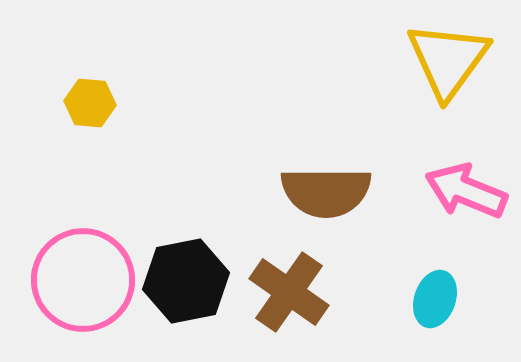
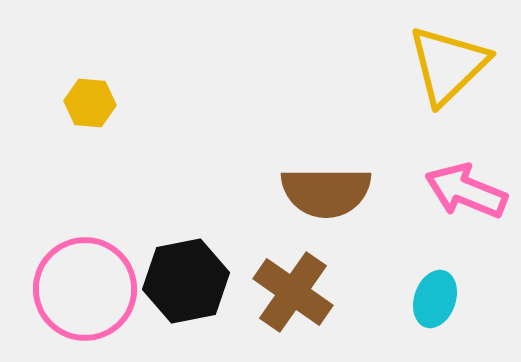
yellow triangle: moved 5 px down; rotated 10 degrees clockwise
pink circle: moved 2 px right, 9 px down
brown cross: moved 4 px right
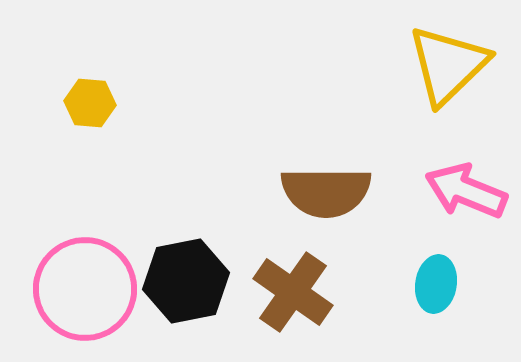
cyan ellipse: moved 1 px right, 15 px up; rotated 10 degrees counterclockwise
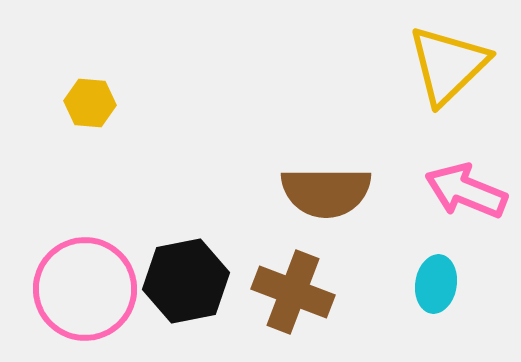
brown cross: rotated 14 degrees counterclockwise
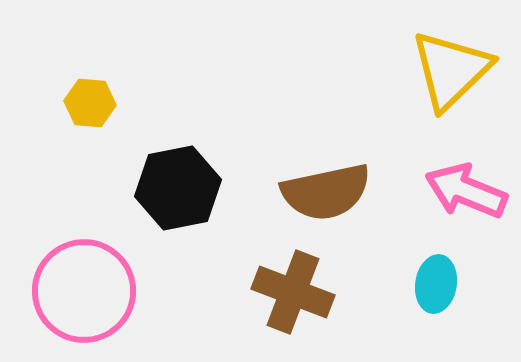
yellow triangle: moved 3 px right, 5 px down
brown semicircle: rotated 12 degrees counterclockwise
black hexagon: moved 8 px left, 93 px up
pink circle: moved 1 px left, 2 px down
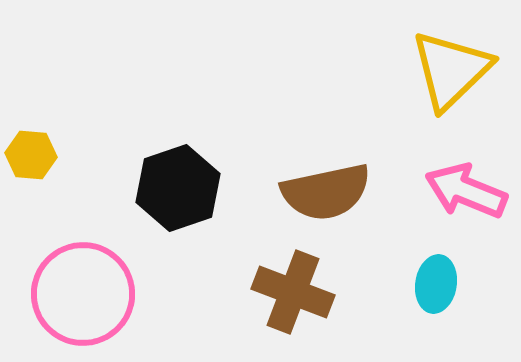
yellow hexagon: moved 59 px left, 52 px down
black hexagon: rotated 8 degrees counterclockwise
pink circle: moved 1 px left, 3 px down
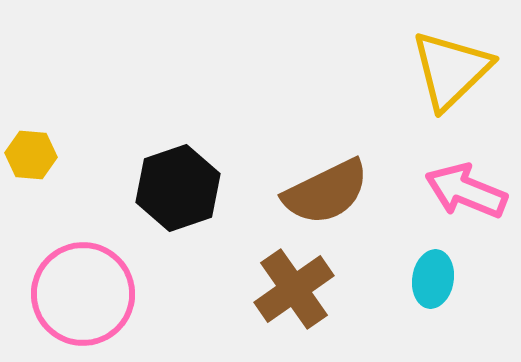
brown semicircle: rotated 14 degrees counterclockwise
cyan ellipse: moved 3 px left, 5 px up
brown cross: moved 1 px right, 3 px up; rotated 34 degrees clockwise
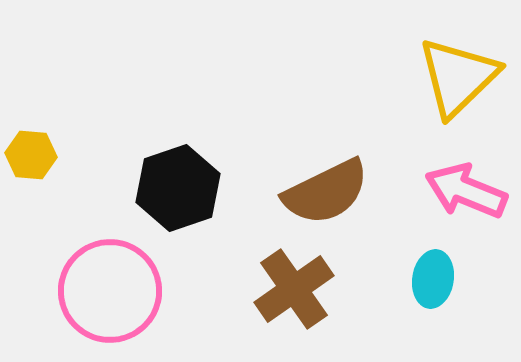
yellow triangle: moved 7 px right, 7 px down
pink circle: moved 27 px right, 3 px up
